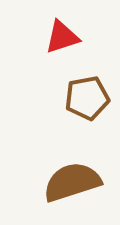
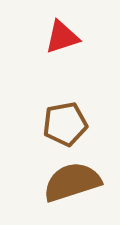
brown pentagon: moved 22 px left, 26 px down
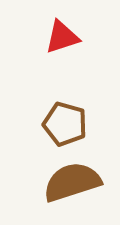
brown pentagon: rotated 27 degrees clockwise
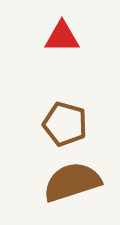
red triangle: rotated 18 degrees clockwise
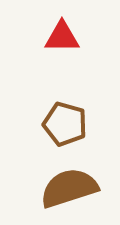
brown semicircle: moved 3 px left, 6 px down
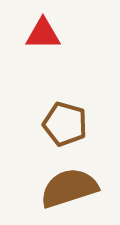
red triangle: moved 19 px left, 3 px up
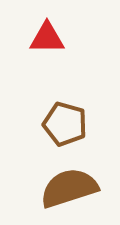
red triangle: moved 4 px right, 4 px down
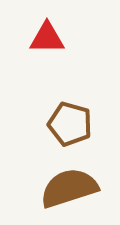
brown pentagon: moved 5 px right
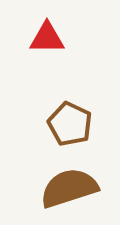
brown pentagon: rotated 9 degrees clockwise
